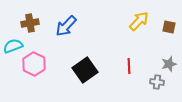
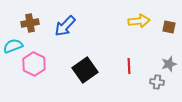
yellow arrow: rotated 40 degrees clockwise
blue arrow: moved 1 px left
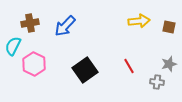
cyan semicircle: rotated 42 degrees counterclockwise
red line: rotated 28 degrees counterclockwise
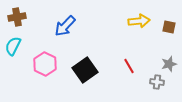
brown cross: moved 13 px left, 6 px up
pink hexagon: moved 11 px right
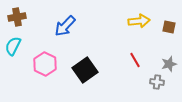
red line: moved 6 px right, 6 px up
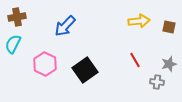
cyan semicircle: moved 2 px up
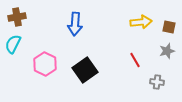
yellow arrow: moved 2 px right, 1 px down
blue arrow: moved 10 px right, 2 px up; rotated 40 degrees counterclockwise
gray star: moved 2 px left, 13 px up
